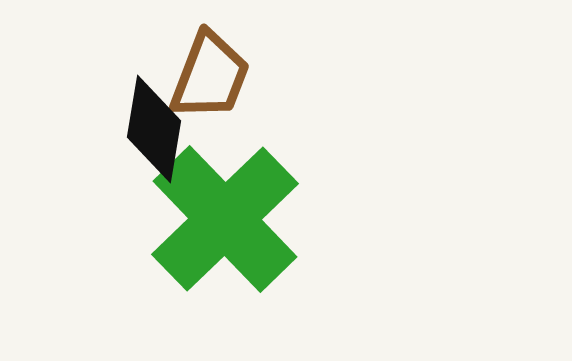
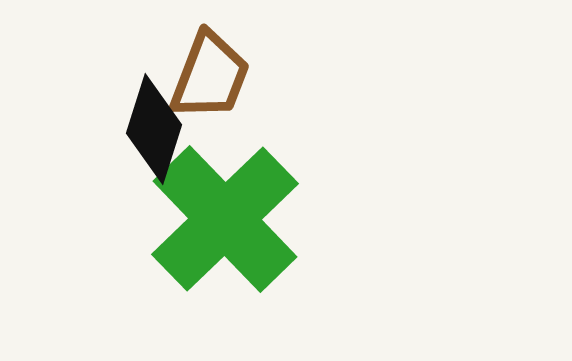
black diamond: rotated 8 degrees clockwise
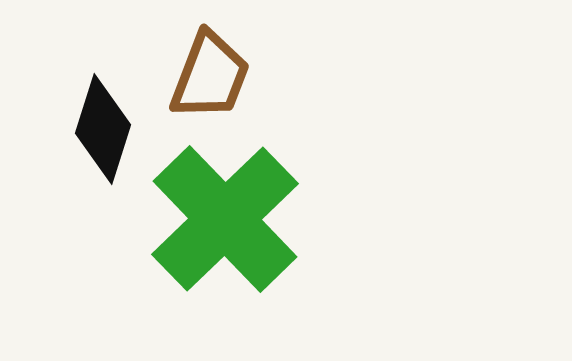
black diamond: moved 51 px left
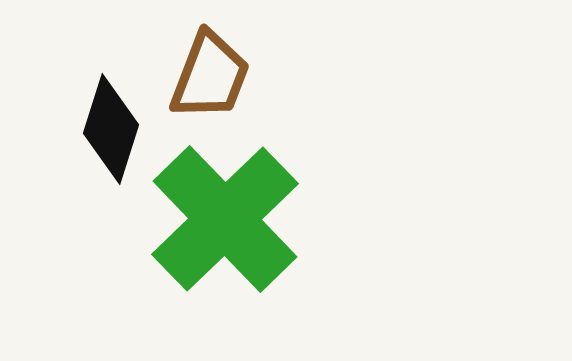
black diamond: moved 8 px right
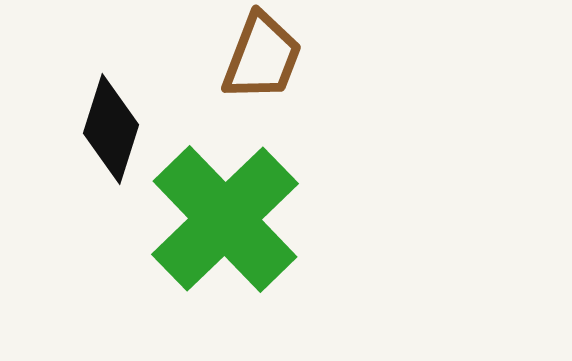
brown trapezoid: moved 52 px right, 19 px up
